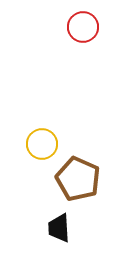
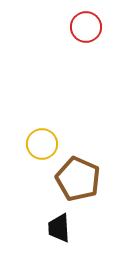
red circle: moved 3 px right
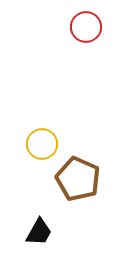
black trapezoid: moved 20 px left, 4 px down; rotated 148 degrees counterclockwise
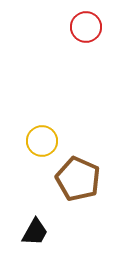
yellow circle: moved 3 px up
black trapezoid: moved 4 px left
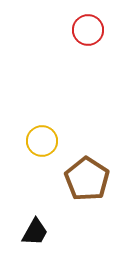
red circle: moved 2 px right, 3 px down
brown pentagon: moved 9 px right; rotated 9 degrees clockwise
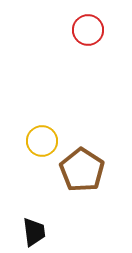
brown pentagon: moved 5 px left, 9 px up
black trapezoid: moved 1 px left; rotated 36 degrees counterclockwise
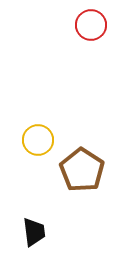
red circle: moved 3 px right, 5 px up
yellow circle: moved 4 px left, 1 px up
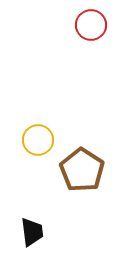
black trapezoid: moved 2 px left
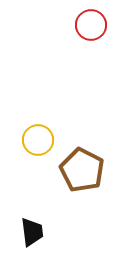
brown pentagon: rotated 6 degrees counterclockwise
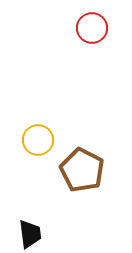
red circle: moved 1 px right, 3 px down
black trapezoid: moved 2 px left, 2 px down
